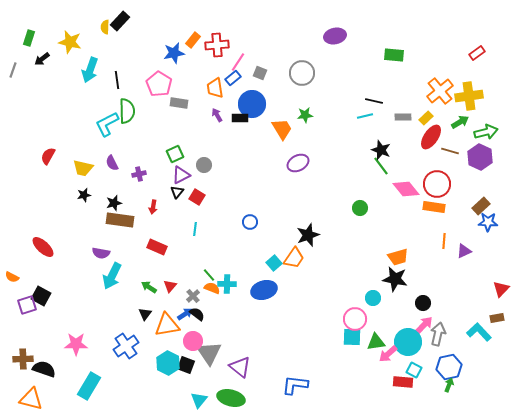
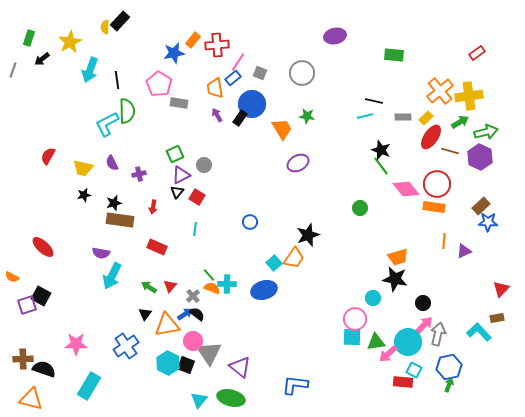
yellow star at (70, 42): rotated 30 degrees clockwise
green star at (305, 115): moved 2 px right, 1 px down; rotated 14 degrees clockwise
black rectangle at (240, 118): rotated 56 degrees counterclockwise
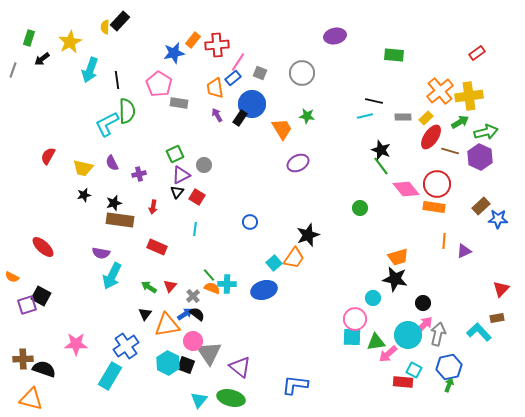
blue star at (488, 222): moved 10 px right, 3 px up
cyan circle at (408, 342): moved 7 px up
cyan rectangle at (89, 386): moved 21 px right, 10 px up
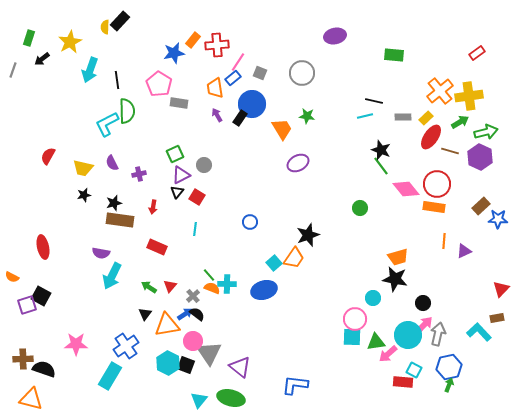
red ellipse at (43, 247): rotated 35 degrees clockwise
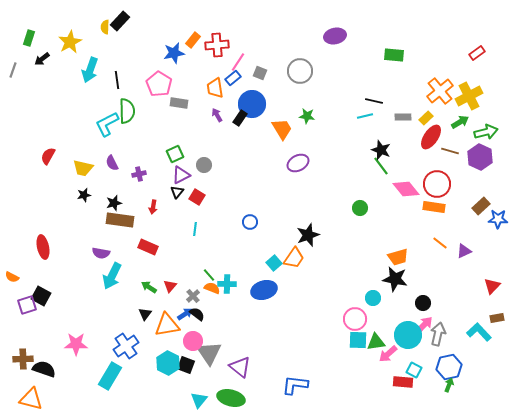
gray circle at (302, 73): moved 2 px left, 2 px up
yellow cross at (469, 96): rotated 20 degrees counterclockwise
orange line at (444, 241): moved 4 px left, 2 px down; rotated 56 degrees counterclockwise
red rectangle at (157, 247): moved 9 px left
red triangle at (501, 289): moved 9 px left, 3 px up
cyan square at (352, 337): moved 6 px right, 3 px down
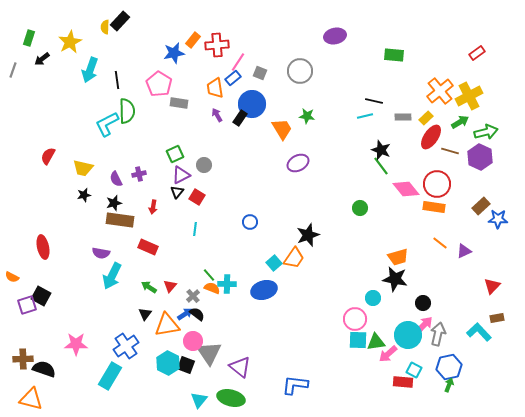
purple semicircle at (112, 163): moved 4 px right, 16 px down
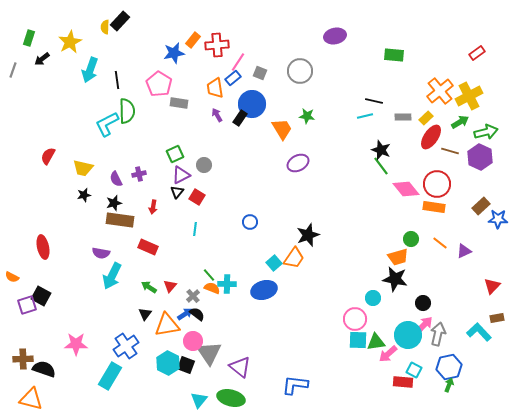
green circle at (360, 208): moved 51 px right, 31 px down
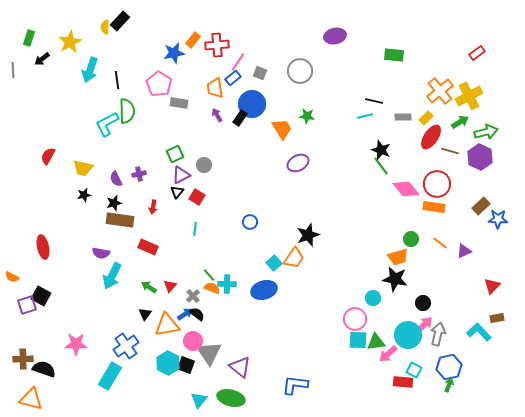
gray line at (13, 70): rotated 21 degrees counterclockwise
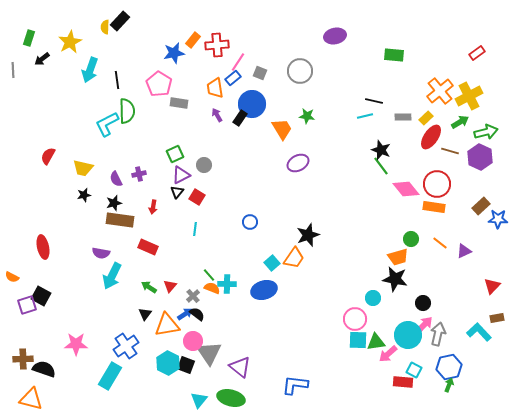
cyan square at (274, 263): moved 2 px left
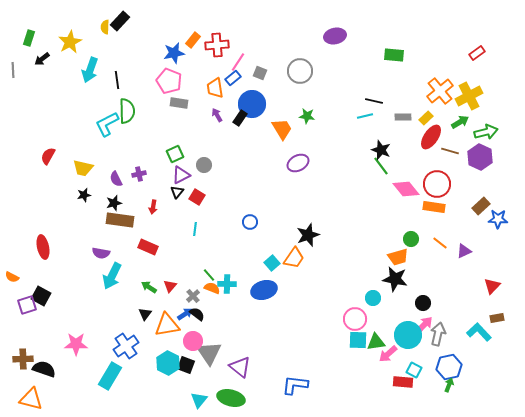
pink pentagon at (159, 84): moved 10 px right, 3 px up; rotated 10 degrees counterclockwise
